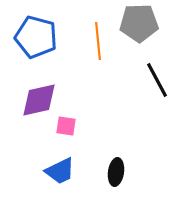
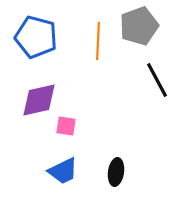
gray pentagon: moved 3 px down; rotated 18 degrees counterclockwise
orange line: rotated 9 degrees clockwise
blue trapezoid: moved 3 px right
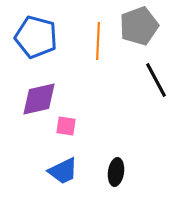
black line: moved 1 px left
purple diamond: moved 1 px up
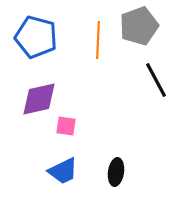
orange line: moved 1 px up
